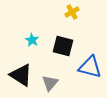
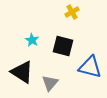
black triangle: moved 1 px right, 3 px up
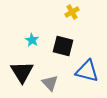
blue triangle: moved 3 px left, 4 px down
black triangle: rotated 25 degrees clockwise
gray triangle: rotated 24 degrees counterclockwise
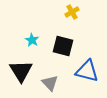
black triangle: moved 1 px left, 1 px up
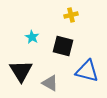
yellow cross: moved 1 px left, 3 px down; rotated 16 degrees clockwise
cyan star: moved 3 px up
gray triangle: rotated 18 degrees counterclockwise
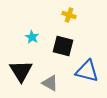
yellow cross: moved 2 px left; rotated 32 degrees clockwise
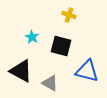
black square: moved 2 px left
black triangle: rotated 30 degrees counterclockwise
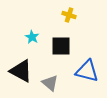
black square: rotated 15 degrees counterclockwise
gray triangle: rotated 12 degrees clockwise
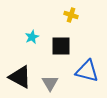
yellow cross: moved 2 px right
cyan star: rotated 16 degrees clockwise
black triangle: moved 1 px left, 6 px down
gray triangle: rotated 18 degrees clockwise
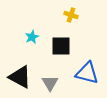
blue triangle: moved 2 px down
